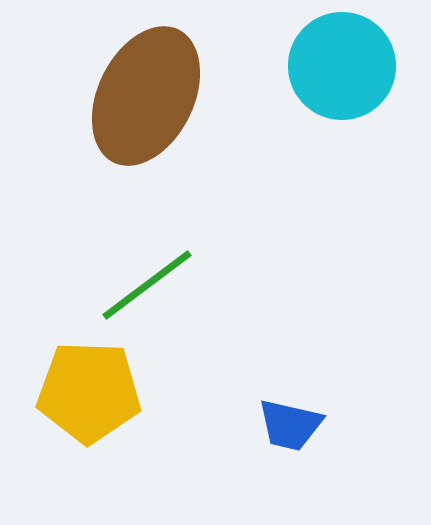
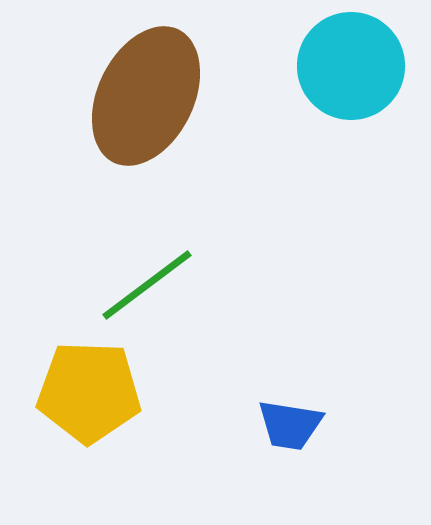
cyan circle: moved 9 px right
blue trapezoid: rotated 4 degrees counterclockwise
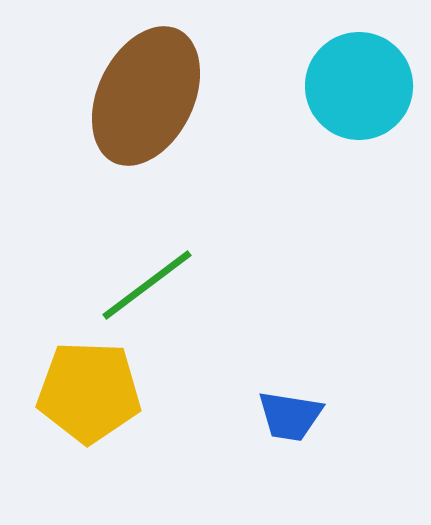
cyan circle: moved 8 px right, 20 px down
blue trapezoid: moved 9 px up
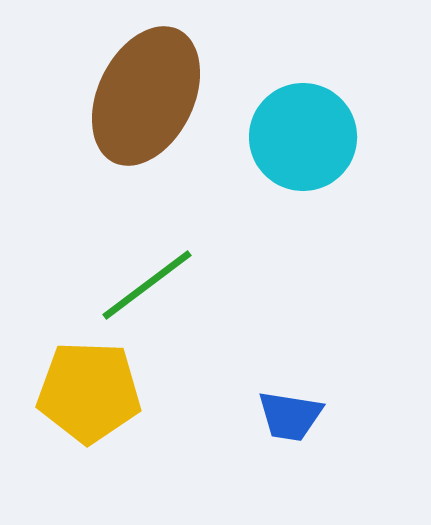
cyan circle: moved 56 px left, 51 px down
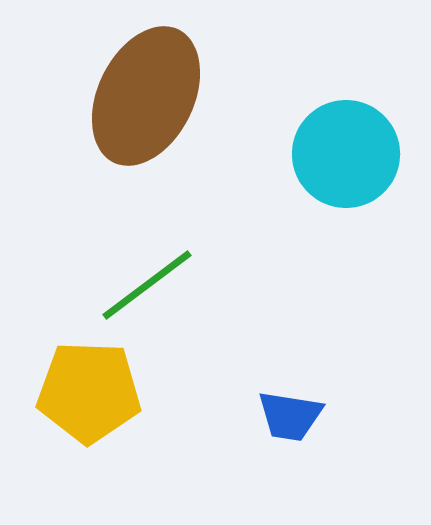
cyan circle: moved 43 px right, 17 px down
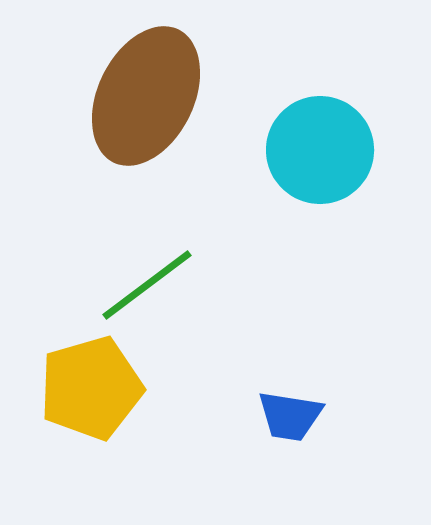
cyan circle: moved 26 px left, 4 px up
yellow pentagon: moved 2 px right, 4 px up; rotated 18 degrees counterclockwise
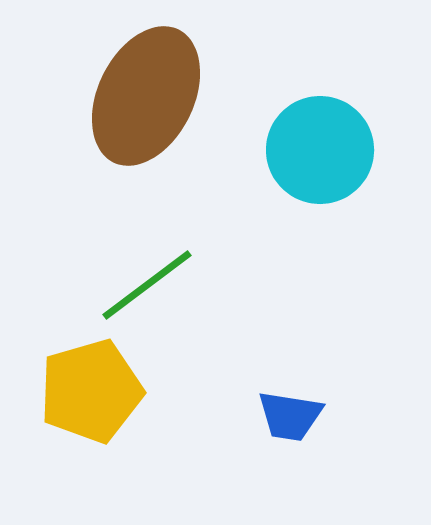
yellow pentagon: moved 3 px down
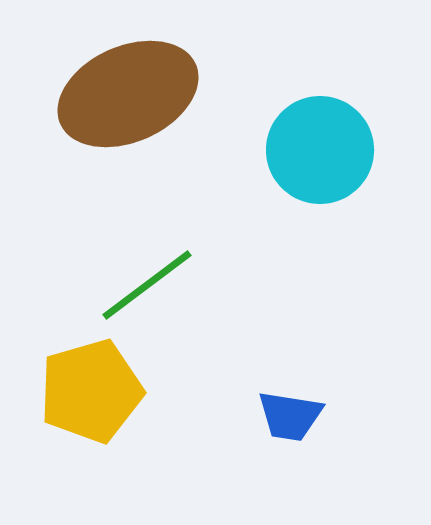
brown ellipse: moved 18 px left, 2 px up; rotated 40 degrees clockwise
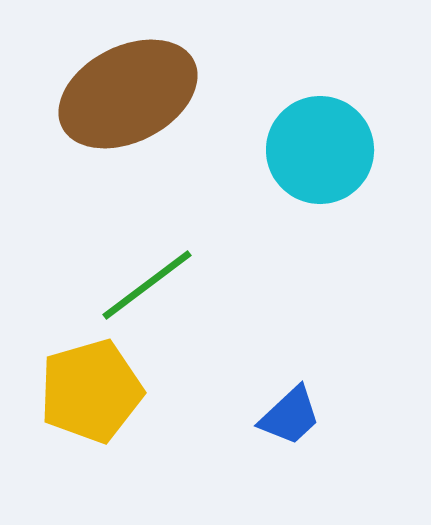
brown ellipse: rotated 3 degrees counterclockwise
blue trapezoid: rotated 52 degrees counterclockwise
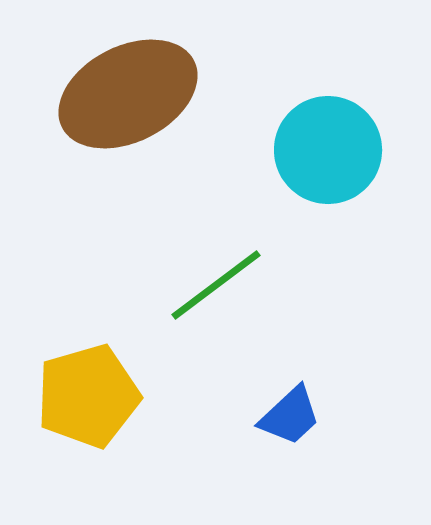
cyan circle: moved 8 px right
green line: moved 69 px right
yellow pentagon: moved 3 px left, 5 px down
